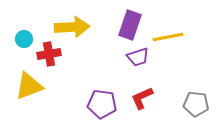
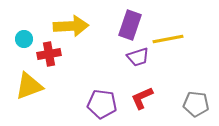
yellow arrow: moved 1 px left, 1 px up
yellow line: moved 2 px down
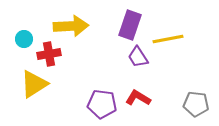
purple trapezoid: rotated 75 degrees clockwise
yellow triangle: moved 5 px right, 2 px up; rotated 12 degrees counterclockwise
red L-shape: moved 4 px left; rotated 55 degrees clockwise
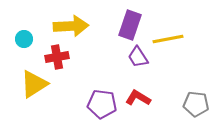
red cross: moved 8 px right, 3 px down
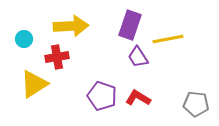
purple pentagon: moved 8 px up; rotated 12 degrees clockwise
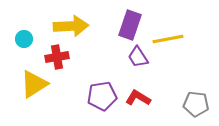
purple pentagon: rotated 28 degrees counterclockwise
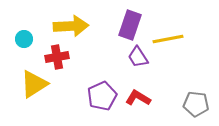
purple pentagon: rotated 16 degrees counterclockwise
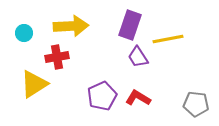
cyan circle: moved 6 px up
